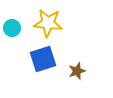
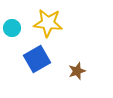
blue square: moved 6 px left; rotated 12 degrees counterclockwise
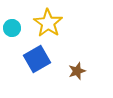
yellow star: rotated 28 degrees clockwise
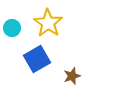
brown star: moved 5 px left, 5 px down
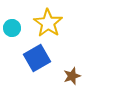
blue square: moved 1 px up
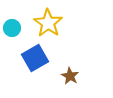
blue square: moved 2 px left
brown star: moved 2 px left; rotated 24 degrees counterclockwise
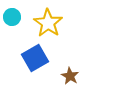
cyan circle: moved 11 px up
